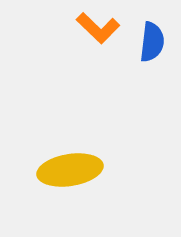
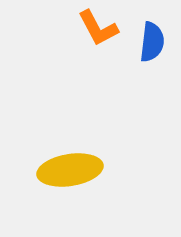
orange L-shape: rotated 18 degrees clockwise
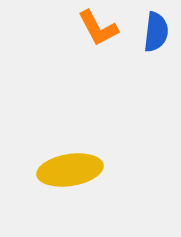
blue semicircle: moved 4 px right, 10 px up
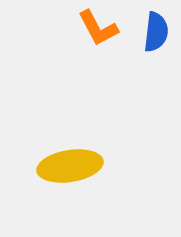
yellow ellipse: moved 4 px up
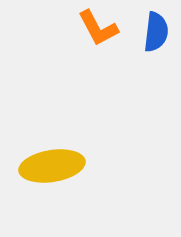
yellow ellipse: moved 18 px left
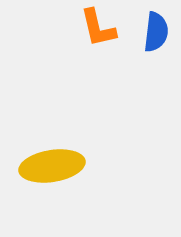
orange L-shape: rotated 15 degrees clockwise
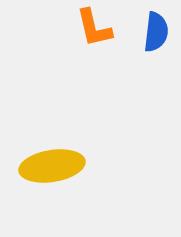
orange L-shape: moved 4 px left
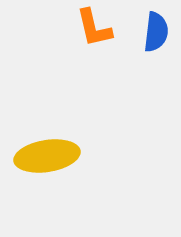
yellow ellipse: moved 5 px left, 10 px up
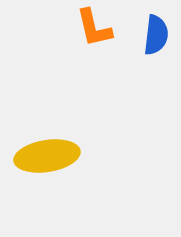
blue semicircle: moved 3 px down
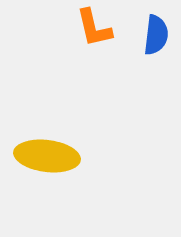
yellow ellipse: rotated 16 degrees clockwise
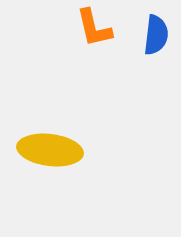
yellow ellipse: moved 3 px right, 6 px up
